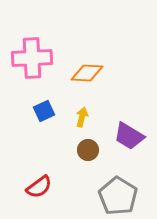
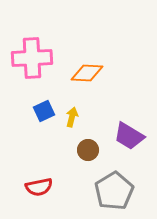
yellow arrow: moved 10 px left
red semicircle: rotated 24 degrees clockwise
gray pentagon: moved 4 px left, 5 px up; rotated 9 degrees clockwise
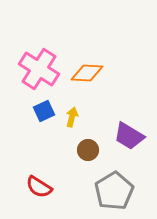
pink cross: moved 7 px right, 11 px down; rotated 36 degrees clockwise
red semicircle: rotated 44 degrees clockwise
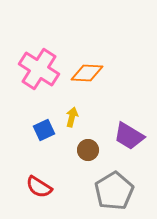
blue square: moved 19 px down
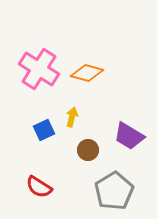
orange diamond: rotated 12 degrees clockwise
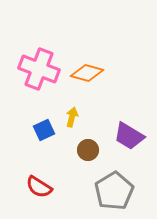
pink cross: rotated 12 degrees counterclockwise
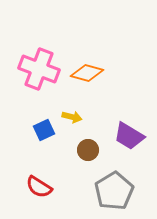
yellow arrow: rotated 90 degrees clockwise
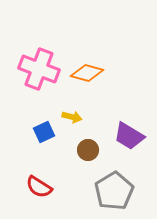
blue square: moved 2 px down
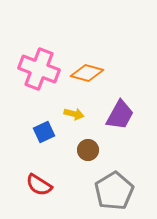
yellow arrow: moved 2 px right, 3 px up
purple trapezoid: moved 9 px left, 21 px up; rotated 92 degrees counterclockwise
red semicircle: moved 2 px up
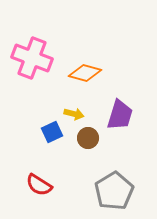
pink cross: moved 7 px left, 11 px up
orange diamond: moved 2 px left
purple trapezoid: rotated 12 degrees counterclockwise
blue square: moved 8 px right
brown circle: moved 12 px up
